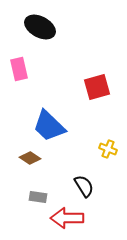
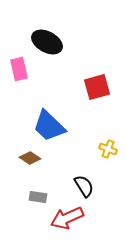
black ellipse: moved 7 px right, 15 px down
red arrow: rotated 24 degrees counterclockwise
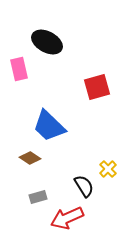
yellow cross: moved 20 px down; rotated 24 degrees clockwise
gray rectangle: rotated 24 degrees counterclockwise
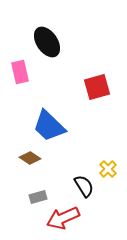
black ellipse: rotated 28 degrees clockwise
pink rectangle: moved 1 px right, 3 px down
red arrow: moved 4 px left
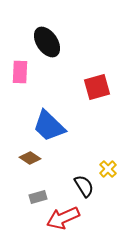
pink rectangle: rotated 15 degrees clockwise
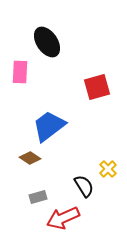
blue trapezoid: rotated 99 degrees clockwise
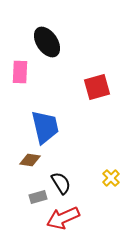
blue trapezoid: moved 4 px left, 1 px down; rotated 114 degrees clockwise
brown diamond: moved 2 px down; rotated 25 degrees counterclockwise
yellow cross: moved 3 px right, 9 px down
black semicircle: moved 23 px left, 3 px up
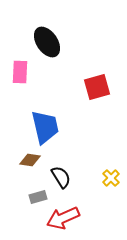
black semicircle: moved 6 px up
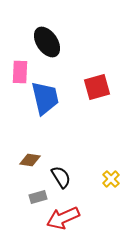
blue trapezoid: moved 29 px up
yellow cross: moved 1 px down
